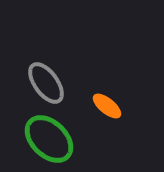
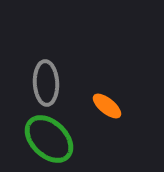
gray ellipse: rotated 33 degrees clockwise
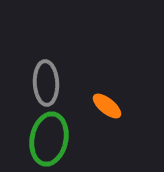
green ellipse: rotated 57 degrees clockwise
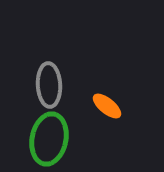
gray ellipse: moved 3 px right, 2 px down
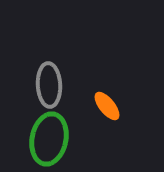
orange ellipse: rotated 12 degrees clockwise
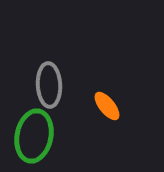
green ellipse: moved 15 px left, 3 px up
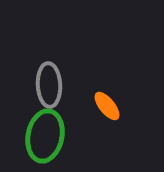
green ellipse: moved 11 px right
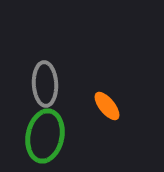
gray ellipse: moved 4 px left, 1 px up
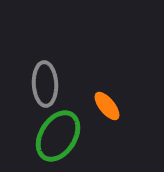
green ellipse: moved 13 px right; rotated 21 degrees clockwise
